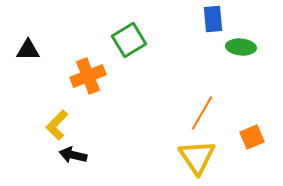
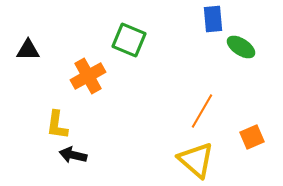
green square: rotated 36 degrees counterclockwise
green ellipse: rotated 28 degrees clockwise
orange cross: rotated 8 degrees counterclockwise
orange line: moved 2 px up
yellow L-shape: rotated 36 degrees counterclockwise
yellow triangle: moved 1 px left, 3 px down; rotated 15 degrees counterclockwise
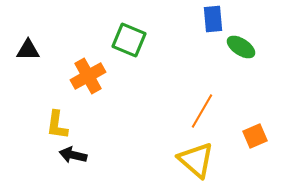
orange square: moved 3 px right, 1 px up
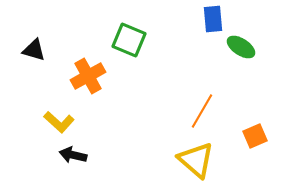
black triangle: moved 6 px right; rotated 15 degrees clockwise
yellow L-shape: moved 2 px right, 3 px up; rotated 56 degrees counterclockwise
